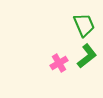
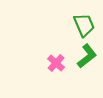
pink cross: moved 3 px left; rotated 18 degrees counterclockwise
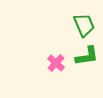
green L-shape: rotated 30 degrees clockwise
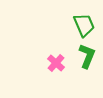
green L-shape: rotated 60 degrees counterclockwise
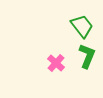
green trapezoid: moved 2 px left, 1 px down; rotated 15 degrees counterclockwise
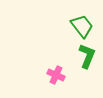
pink cross: moved 12 px down; rotated 18 degrees counterclockwise
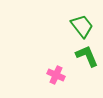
green L-shape: rotated 45 degrees counterclockwise
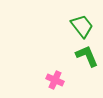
pink cross: moved 1 px left, 5 px down
